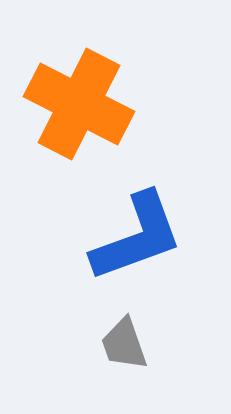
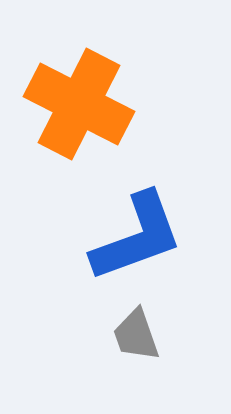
gray trapezoid: moved 12 px right, 9 px up
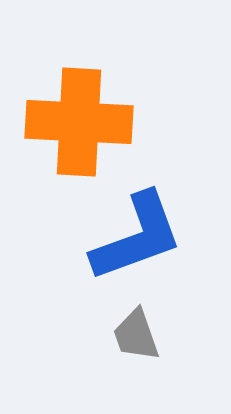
orange cross: moved 18 px down; rotated 24 degrees counterclockwise
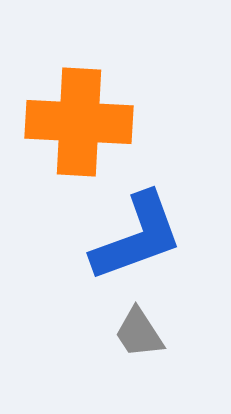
gray trapezoid: moved 3 px right, 2 px up; rotated 14 degrees counterclockwise
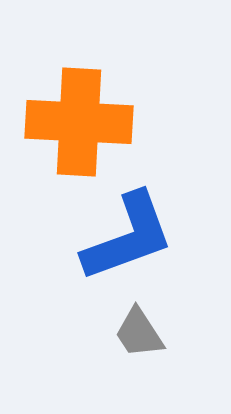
blue L-shape: moved 9 px left
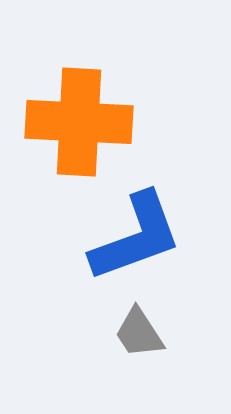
blue L-shape: moved 8 px right
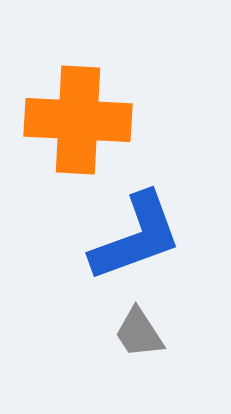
orange cross: moved 1 px left, 2 px up
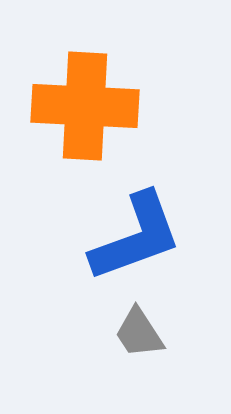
orange cross: moved 7 px right, 14 px up
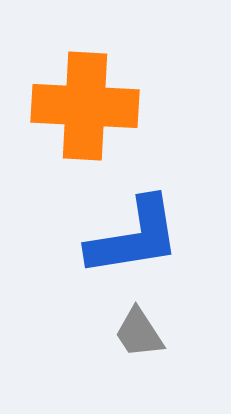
blue L-shape: moved 2 px left; rotated 11 degrees clockwise
